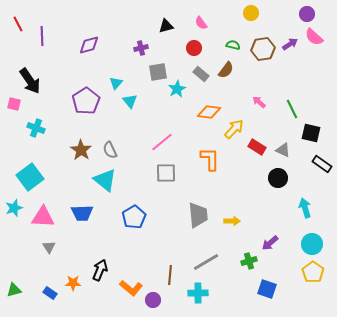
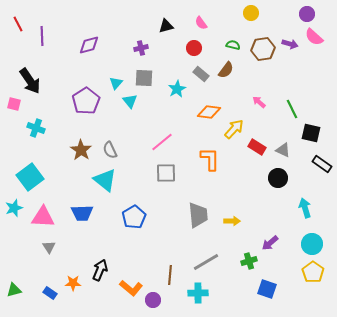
purple arrow at (290, 44): rotated 49 degrees clockwise
gray square at (158, 72): moved 14 px left, 6 px down; rotated 12 degrees clockwise
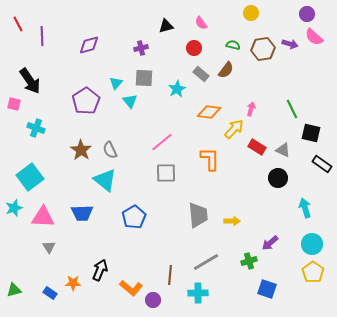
pink arrow at (259, 102): moved 8 px left, 7 px down; rotated 64 degrees clockwise
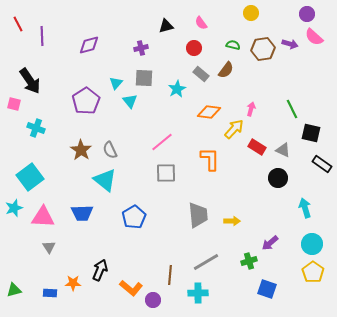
blue rectangle at (50, 293): rotated 32 degrees counterclockwise
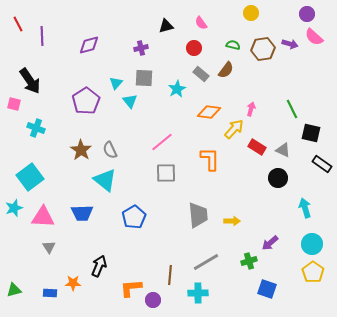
black arrow at (100, 270): moved 1 px left, 4 px up
orange L-shape at (131, 288): rotated 135 degrees clockwise
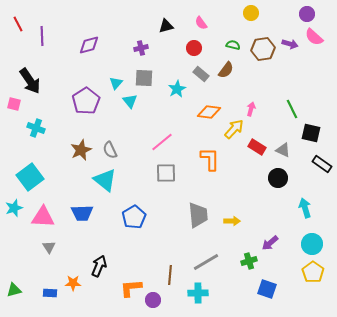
brown star at (81, 150): rotated 15 degrees clockwise
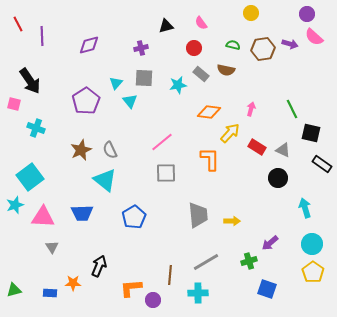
brown semicircle at (226, 70): rotated 66 degrees clockwise
cyan star at (177, 89): moved 1 px right, 4 px up; rotated 18 degrees clockwise
yellow arrow at (234, 129): moved 4 px left, 4 px down
cyan star at (14, 208): moved 1 px right, 3 px up
gray triangle at (49, 247): moved 3 px right
